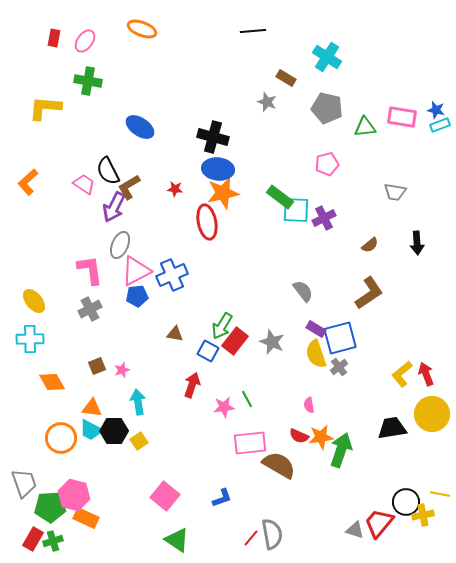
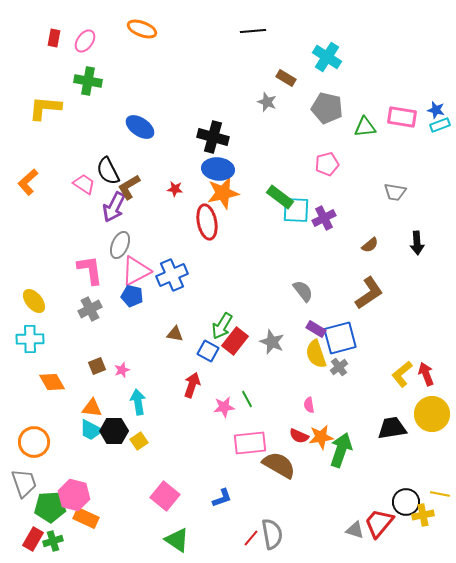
blue pentagon at (137, 296): moved 5 px left; rotated 20 degrees clockwise
orange circle at (61, 438): moved 27 px left, 4 px down
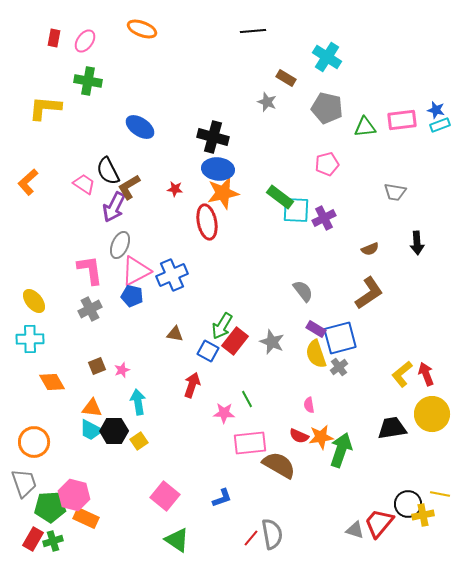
pink rectangle at (402, 117): moved 3 px down; rotated 16 degrees counterclockwise
brown semicircle at (370, 245): moved 4 px down; rotated 18 degrees clockwise
pink star at (224, 407): moved 6 px down; rotated 10 degrees clockwise
black circle at (406, 502): moved 2 px right, 2 px down
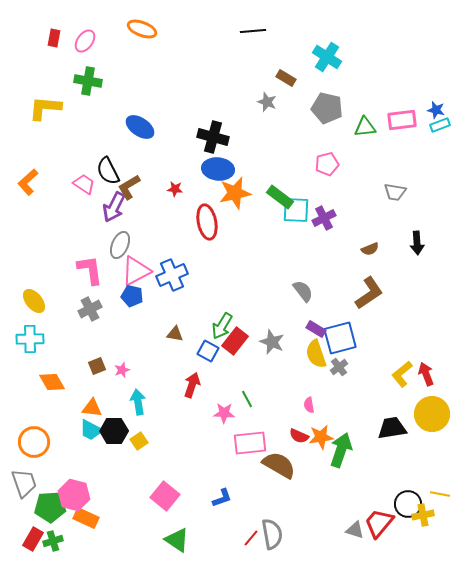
orange star at (223, 193): moved 12 px right
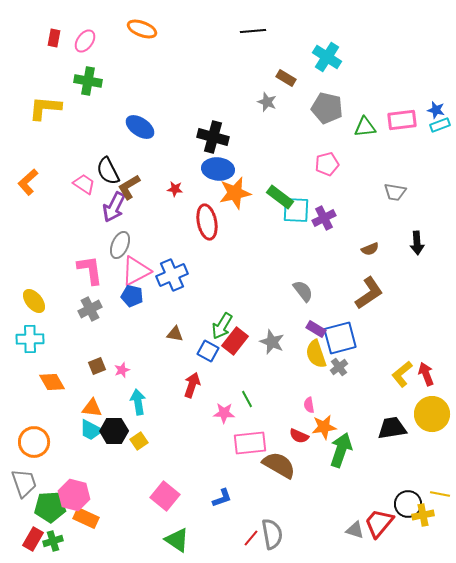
orange star at (321, 437): moved 3 px right, 10 px up
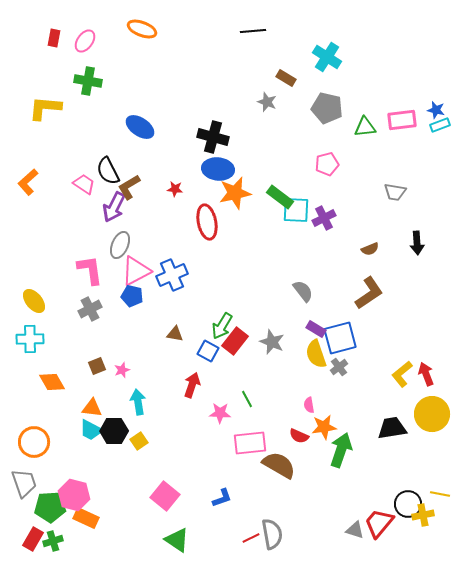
pink star at (224, 413): moved 4 px left
red line at (251, 538): rotated 24 degrees clockwise
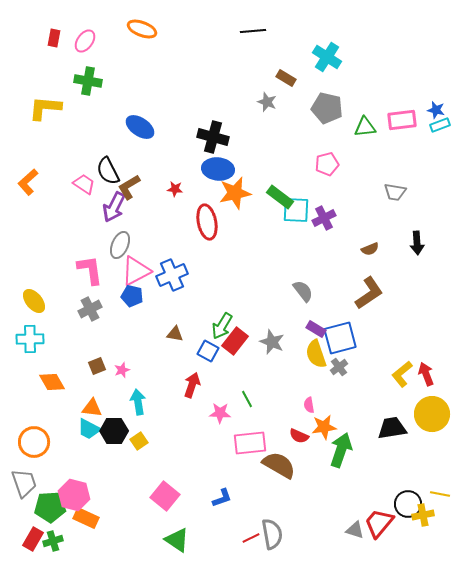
cyan trapezoid at (91, 430): moved 2 px left, 1 px up
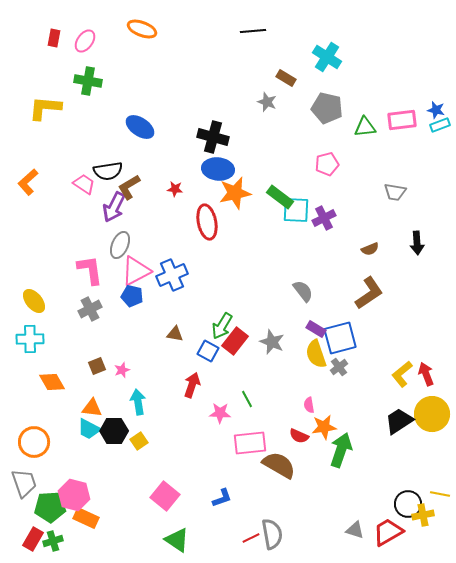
black semicircle at (108, 171): rotated 72 degrees counterclockwise
black trapezoid at (392, 428): moved 7 px right, 7 px up; rotated 24 degrees counterclockwise
red trapezoid at (379, 523): moved 9 px right, 9 px down; rotated 20 degrees clockwise
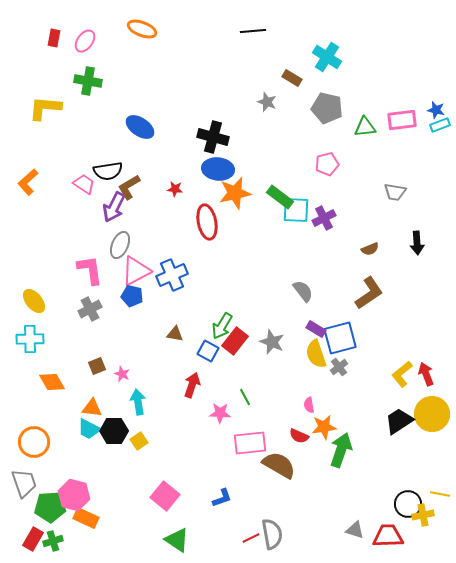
brown rectangle at (286, 78): moved 6 px right
pink star at (122, 370): moved 4 px down; rotated 28 degrees counterclockwise
green line at (247, 399): moved 2 px left, 2 px up
red trapezoid at (388, 532): moved 4 px down; rotated 28 degrees clockwise
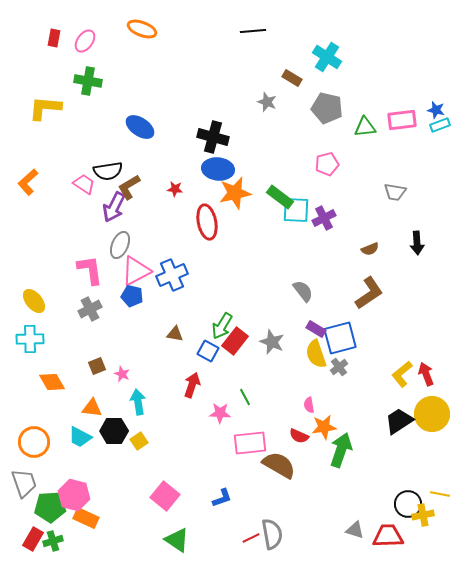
cyan trapezoid at (89, 429): moved 9 px left, 8 px down
